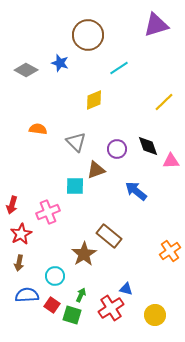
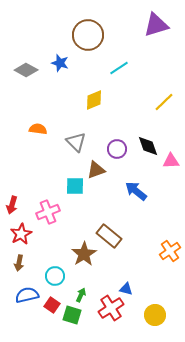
blue semicircle: rotated 10 degrees counterclockwise
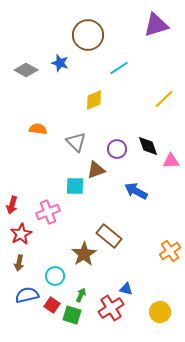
yellow line: moved 3 px up
blue arrow: rotated 10 degrees counterclockwise
yellow circle: moved 5 px right, 3 px up
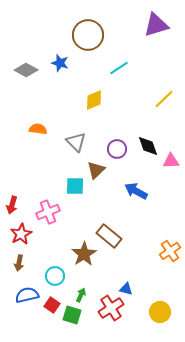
brown triangle: rotated 24 degrees counterclockwise
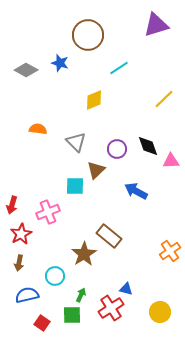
red square: moved 10 px left, 18 px down
green square: rotated 18 degrees counterclockwise
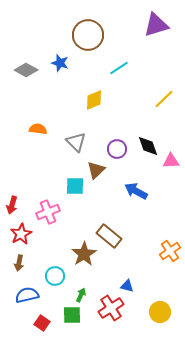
blue triangle: moved 1 px right, 3 px up
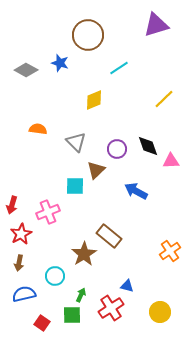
blue semicircle: moved 3 px left, 1 px up
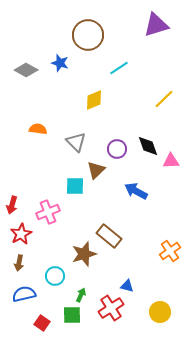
brown star: rotated 15 degrees clockwise
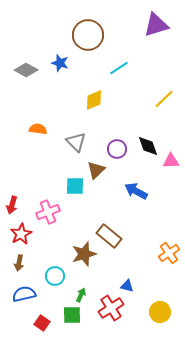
orange cross: moved 1 px left, 2 px down
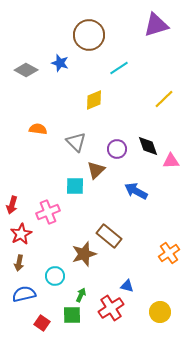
brown circle: moved 1 px right
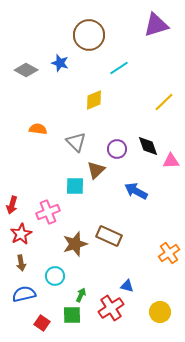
yellow line: moved 3 px down
brown rectangle: rotated 15 degrees counterclockwise
brown star: moved 9 px left, 10 px up
brown arrow: moved 2 px right; rotated 21 degrees counterclockwise
